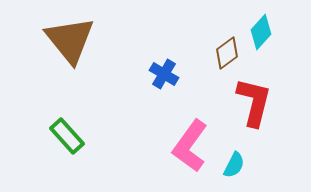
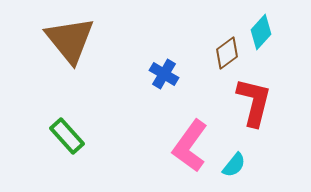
cyan semicircle: rotated 12 degrees clockwise
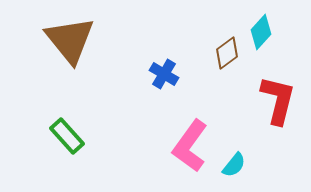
red L-shape: moved 24 px right, 2 px up
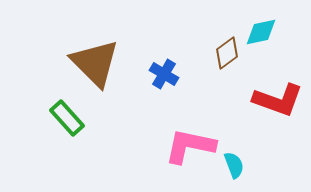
cyan diamond: rotated 36 degrees clockwise
brown triangle: moved 25 px right, 23 px down; rotated 6 degrees counterclockwise
red L-shape: rotated 96 degrees clockwise
green rectangle: moved 18 px up
pink L-shape: rotated 66 degrees clockwise
cyan semicircle: rotated 60 degrees counterclockwise
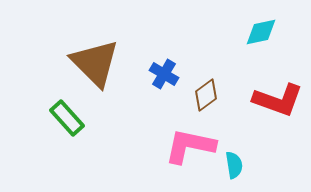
brown diamond: moved 21 px left, 42 px down
cyan semicircle: rotated 12 degrees clockwise
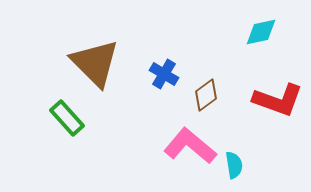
pink L-shape: rotated 28 degrees clockwise
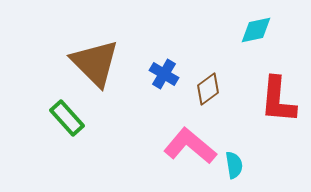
cyan diamond: moved 5 px left, 2 px up
brown diamond: moved 2 px right, 6 px up
red L-shape: rotated 75 degrees clockwise
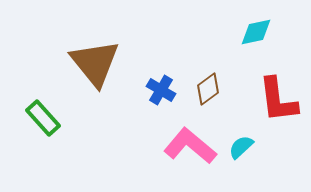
cyan diamond: moved 2 px down
brown triangle: rotated 6 degrees clockwise
blue cross: moved 3 px left, 16 px down
red L-shape: rotated 12 degrees counterclockwise
green rectangle: moved 24 px left
cyan semicircle: moved 7 px right, 18 px up; rotated 124 degrees counterclockwise
